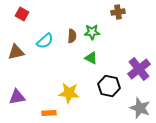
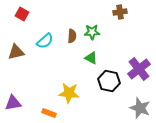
brown cross: moved 2 px right
black hexagon: moved 5 px up
purple triangle: moved 4 px left, 6 px down
orange rectangle: rotated 24 degrees clockwise
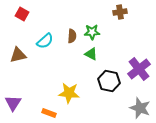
brown triangle: moved 2 px right, 3 px down
green triangle: moved 4 px up
purple triangle: rotated 48 degrees counterclockwise
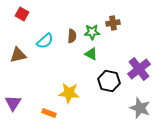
brown cross: moved 7 px left, 11 px down
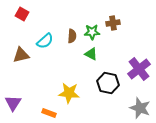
brown triangle: moved 3 px right
black hexagon: moved 1 px left, 2 px down
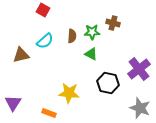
red square: moved 21 px right, 4 px up
brown cross: rotated 24 degrees clockwise
